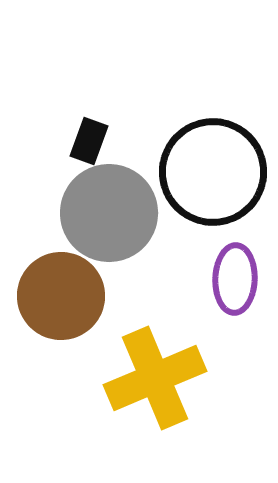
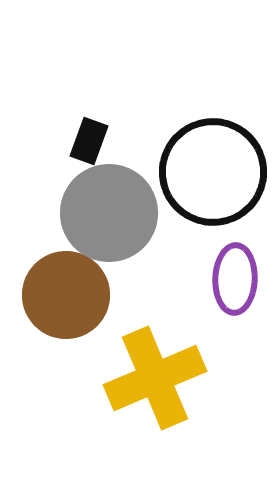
brown circle: moved 5 px right, 1 px up
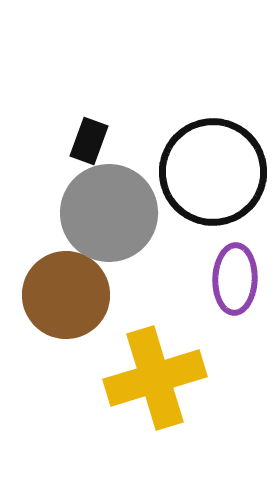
yellow cross: rotated 6 degrees clockwise
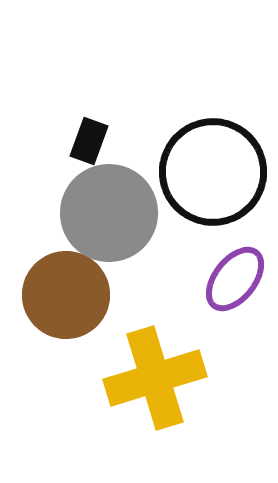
purple ellipse: rotated 36 degrees clockwise
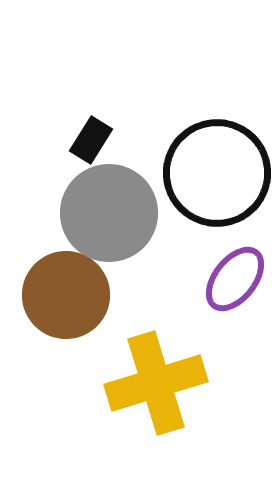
black rectangle: moved 2 px right, 1 px up; rotated 12 degrees clockwise
black circle: moved 4 px right, 1 px down
yellow cross: moved 1 px right, 5 px down
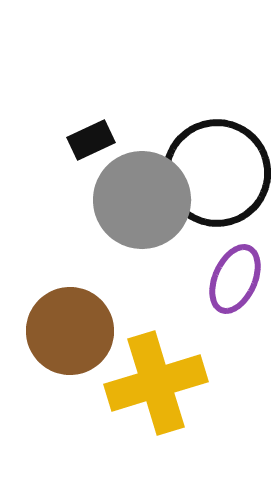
black rectangle: rotated 33 degrees clockwise
gray circle: moved 33 px right, 13 px up
purple ellipse: rotated 14 degrees counterclockwise
brown circle: moved 4 px right, 36 px down
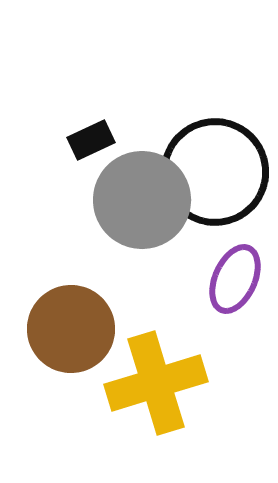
black circle: moved 2 px left, 1 px up
brown circle: moved 1 px right, 2 px up
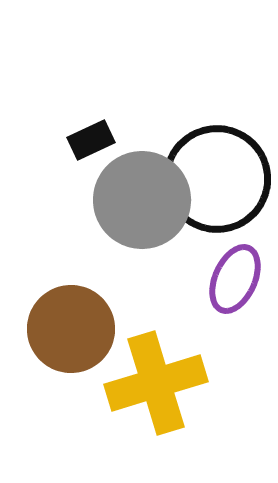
black circle: moved 2 px right, 7 px down
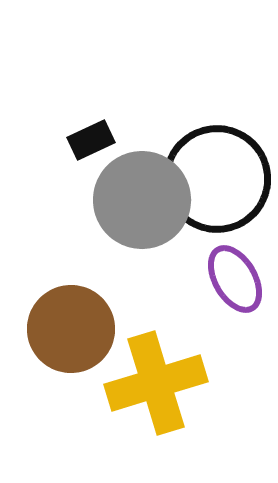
purple ellipse: rotated 54 degrees counterclockwise
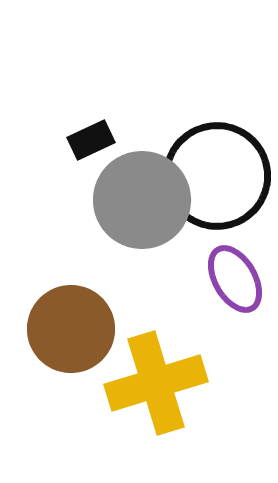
black circle: moved 3 px up
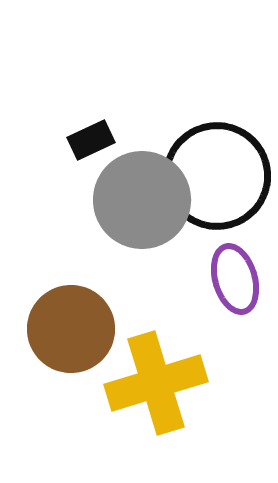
purple ellipse: rotated 14 degrees clockwise
